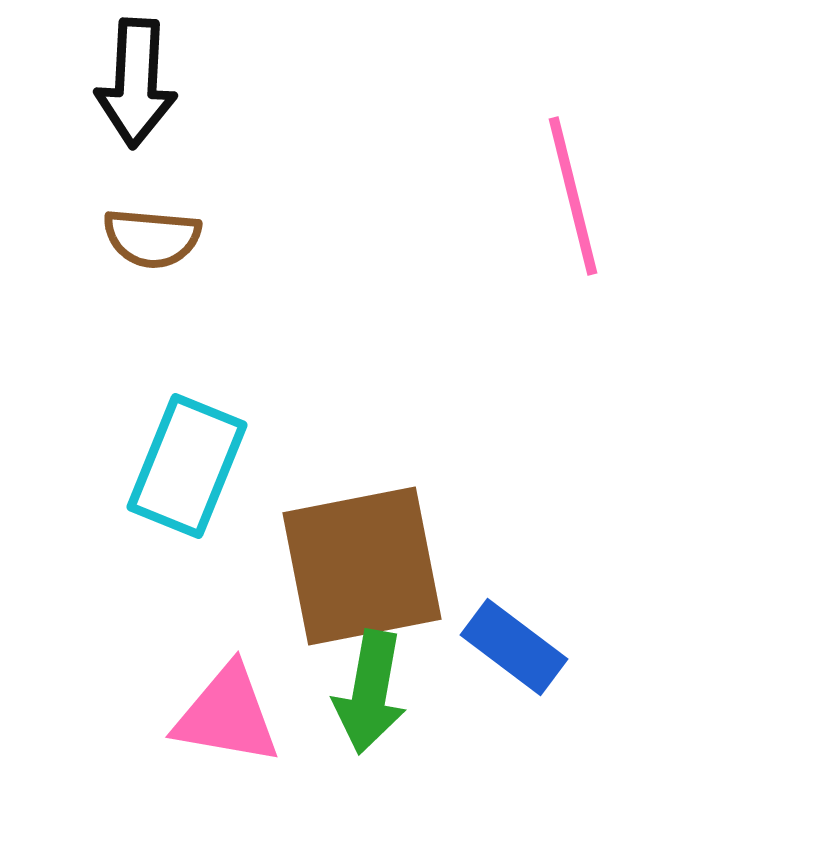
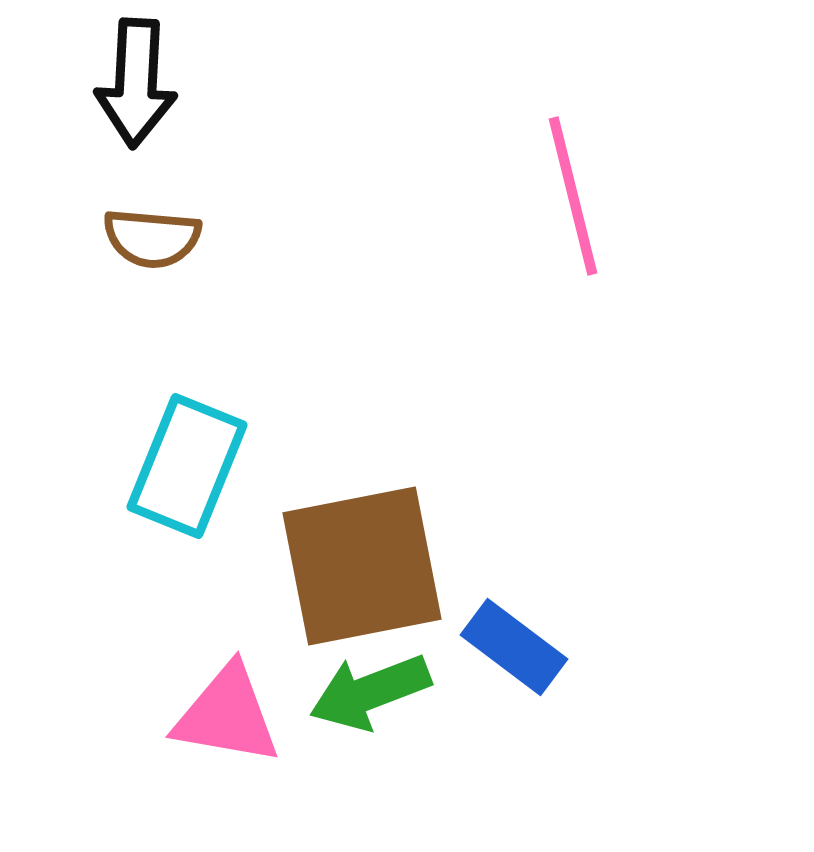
green arrow: rotated 59 degrees clockwise
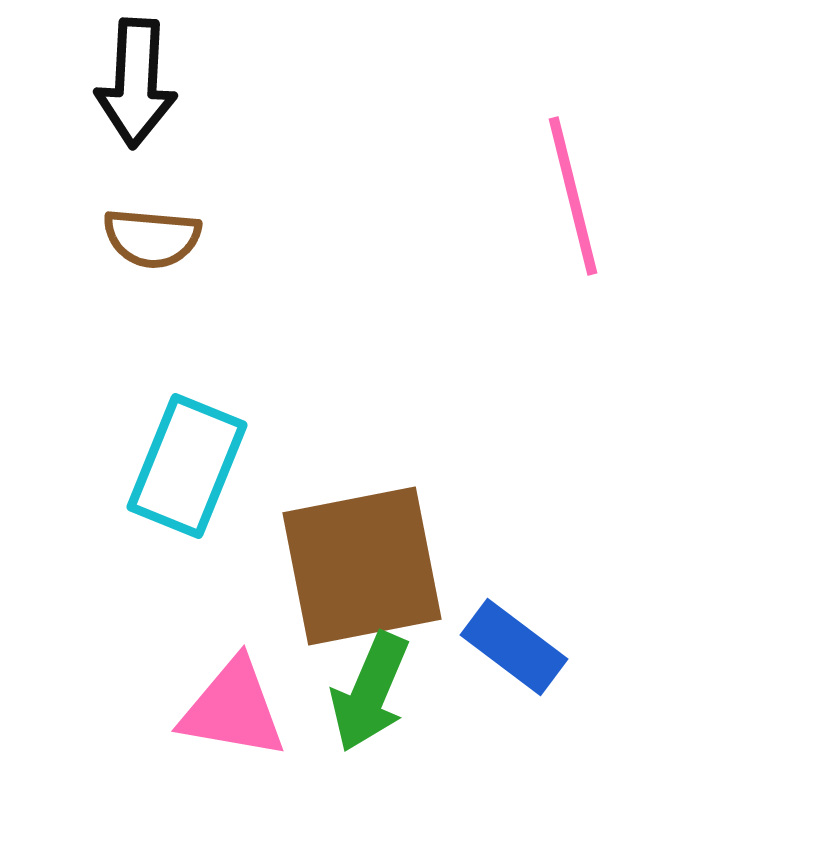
green arrow: rotated 46 degrees counterclockwise
pink triangle: moved 6 px right, 6 px up
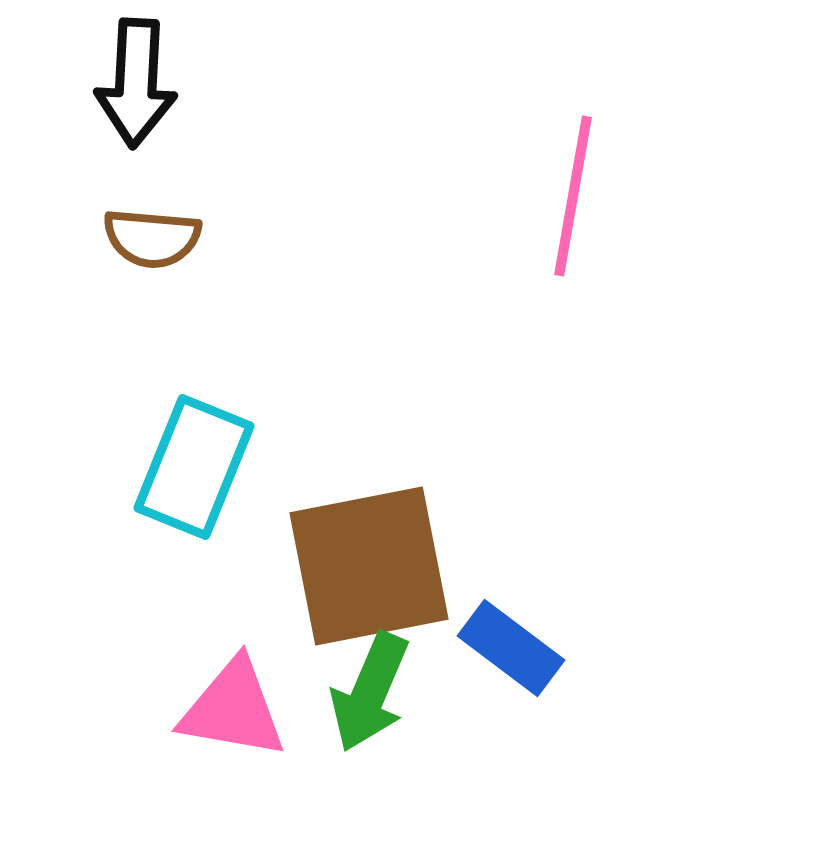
pink line: rotated 24 degrees clockwise
cyan rectangle: moved 7 px right, 1 px down
brown square: moved 7 px right
blue rectangle: moved 3 px left, 1 px down
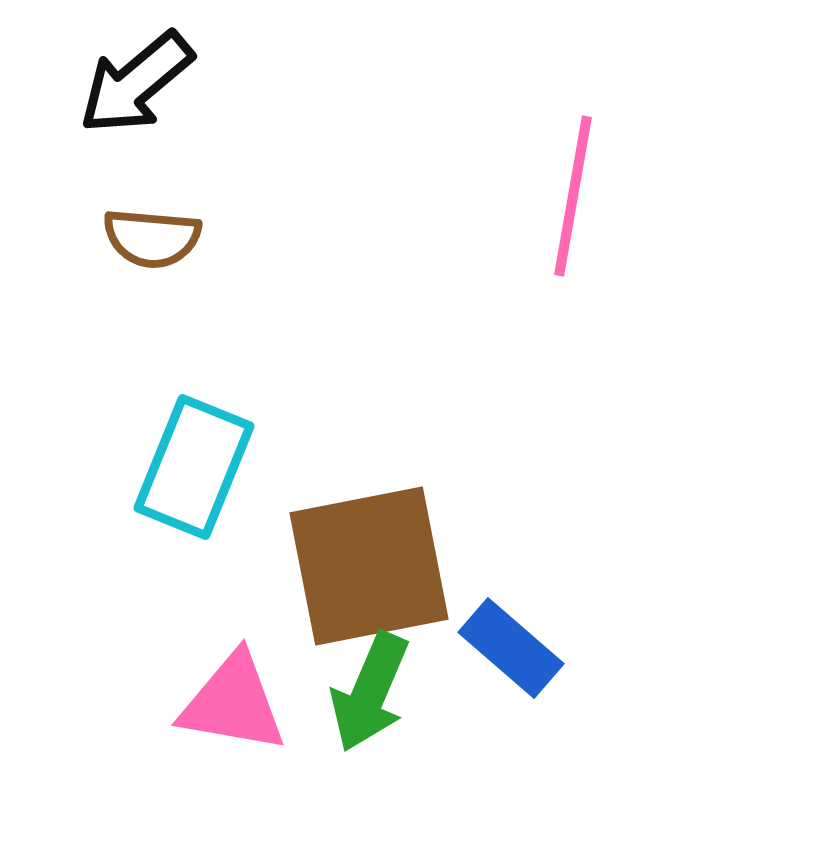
black arrow: rotated 47 degrees clockwise
blue rectangle: rotated 4 degrees clockwise
pink triangle: moved 6 px up
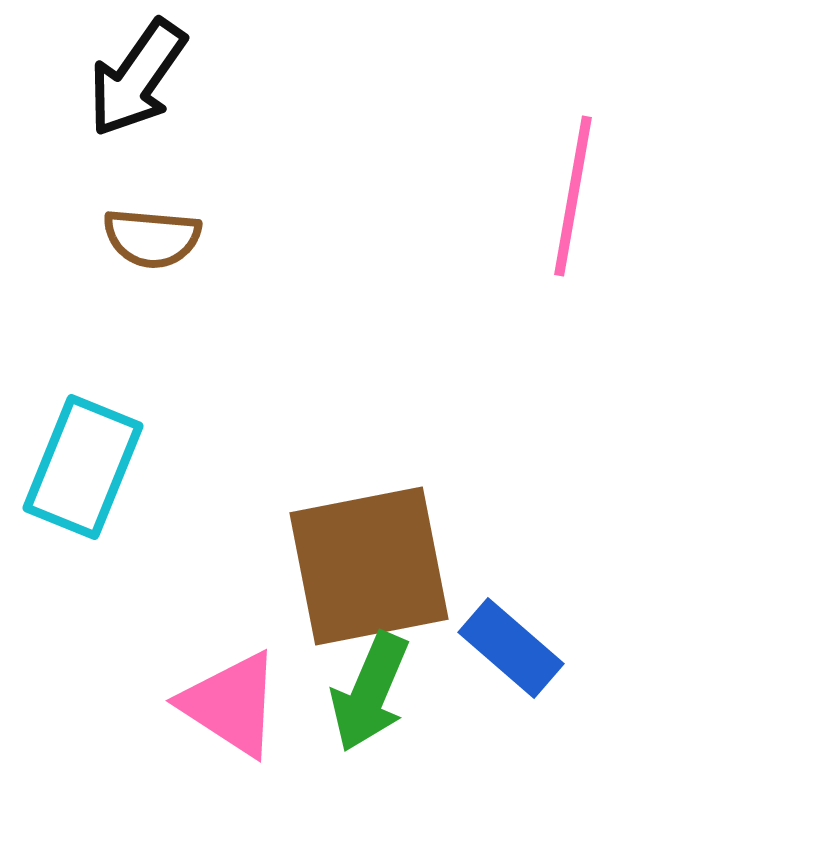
black arrow: moved 1 px right, 5 px up; rotated 15 degrees counterclockwise
cyan rectangle: moved 111 px left
pink triangle: moved 2 px left, 1 px down; rotated 23 degrees clockwise
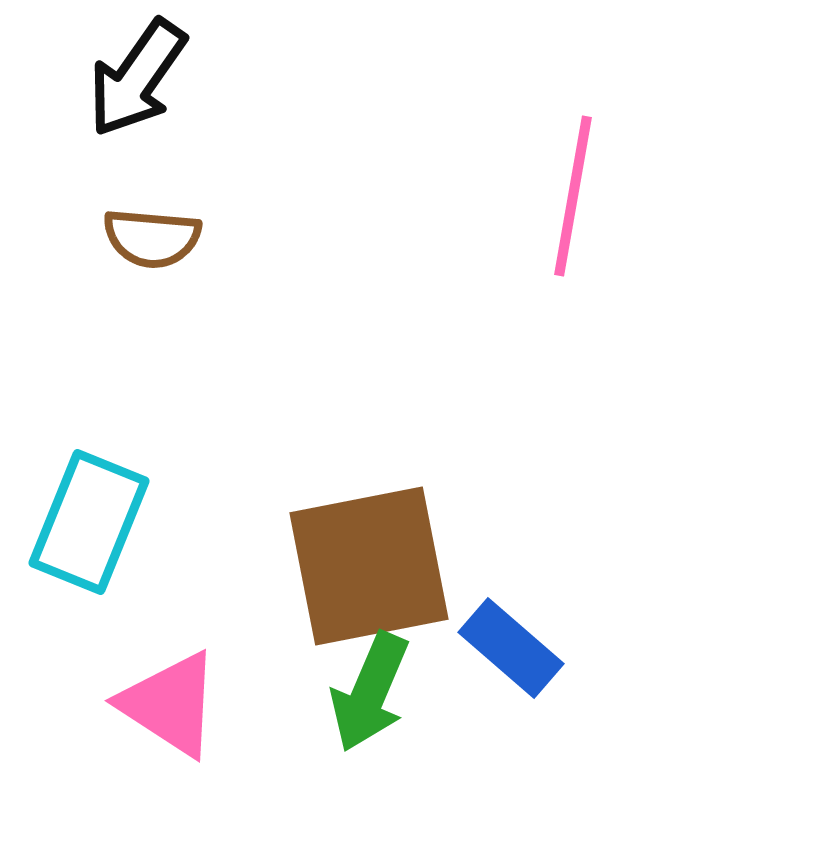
cyan rectangle: moved 6 px right, 55 px down
pink triangle: moved 61 px left
